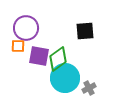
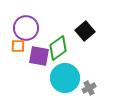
black square: rotated 36 degrees counterclockwise
green diamond: moved 11 px up
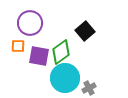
purple circle: moved 4 px right, 5 px up
green diamond: moved 3 px right, 4 px down
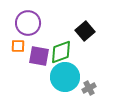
purple circle: moved 2 px left
green diamond: rotated 15 degrees clockwise
cyan circle: moved 1 px up
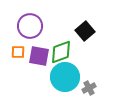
purple circle: moved 2 px right, 3 px down
orange square: moved 6 px down
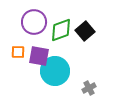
purple circle: moved 4 px right, 4 px up
green diamond: moved 22 px up
cyan circle: moved 10 px left, 6 px up
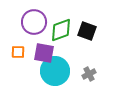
black square: moved 2 px right; rotated 30 degrees counterclockwise
purple square: moved 5 px right, 3 px up
gray cross: moved 14 px up
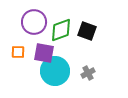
gray cross: moved 1 px left, 1 px up
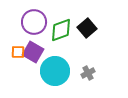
black square: moved 3 px up; rotated 30 degrees clockwise
purple square: moved 11 px left, 1 px up; rotated 20 degrees clockwise
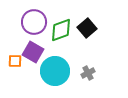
orange square: moved 3 px left, 9 px down
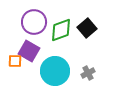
purple square: moved 4 px left, 1 px up
